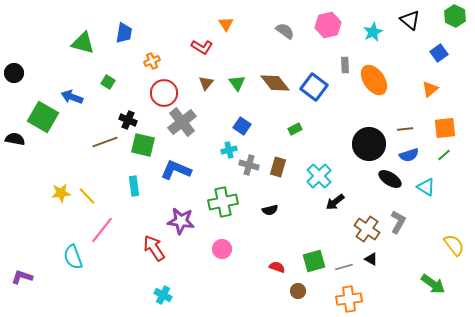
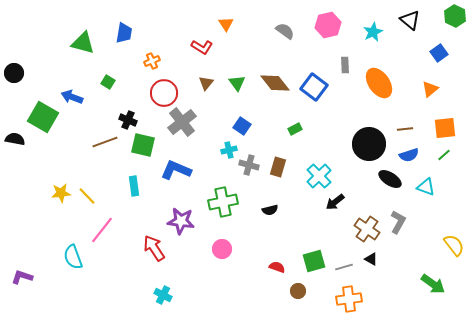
orange ellipse at (374, 80): moved 5 px right, 3 px down
cyan triangle at (426, 187): rotated 12 degrees counterclockwise
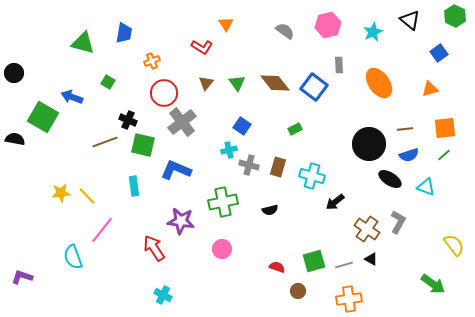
gray rectangle at (345, 65): moved 6 px left
orange triangle at (430, 89): rotated 24 degrees clockwise
cyan cross at (319, 176): moved 7 px left; rotated 30 degrees counterclockwise
gray line at (344, 267): moved 2 px up
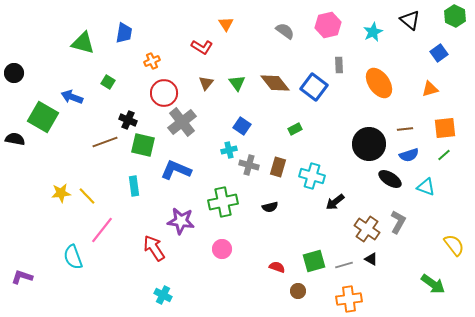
black semicircle at (270, 210): moved 3 px up
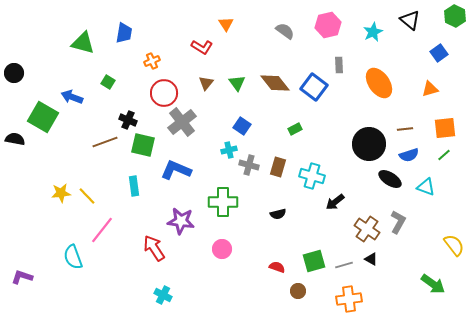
green cross at (223, 202): rotated 12 degrees clockwise
black semicircle at (270, 207): moved 8 px right, 7 px down
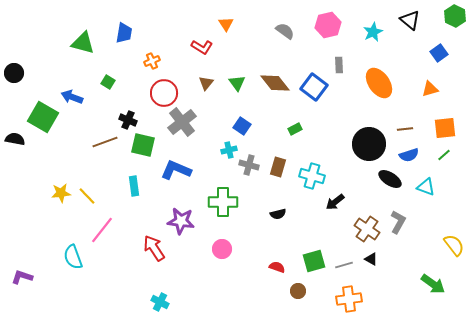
cyan cross at (163, 295): moved 3 px left, 7 px down
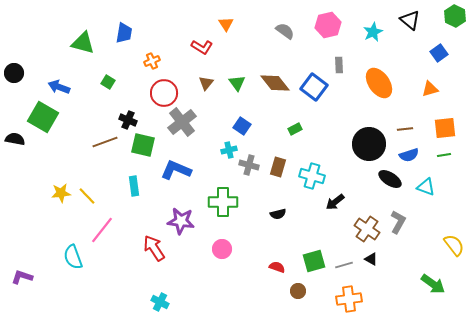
blue arrow at (72, 97): moved 13 px left, 10 px up
green line at (444, 155): rotated 32 degrees clockwise
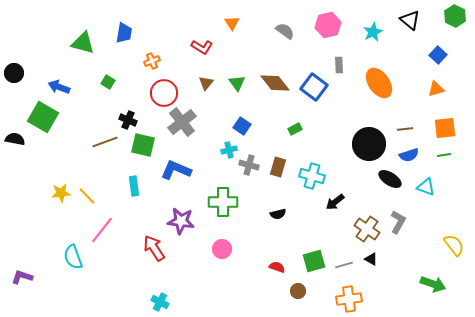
orange triangle at (226, 24): moved 6 px right, 1 px up
blue square at (439, 53): moved 1 px left, 2 px down; rotated 12 degrees counterclockwise
orange triangle at (430, 89): moved 6 px right
green arrow at (433, 284): rotated 15 degrees counterclockwise
